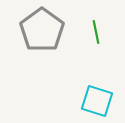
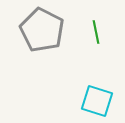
gray pentagon: rotated 9 degrees counterclockwise
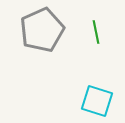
gray pentagon: rotated 21 degrees clockwise
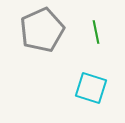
cyan square: moved 6 px left, 13 px up
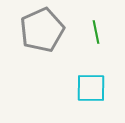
cyan square: rotated 16 degrees counterclockwise
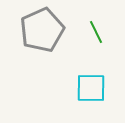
green line: rotated 15 degrees counterclockwise
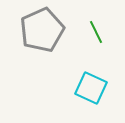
cyan square: rotated 24 degrees clockwise
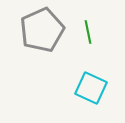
green line: moved 8 px left; rotated 15 degrees clockwise
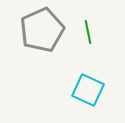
cyan square: moved 3 px left, 2 px down
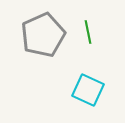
gray pentagon: moved 1 px right, 5 px down
